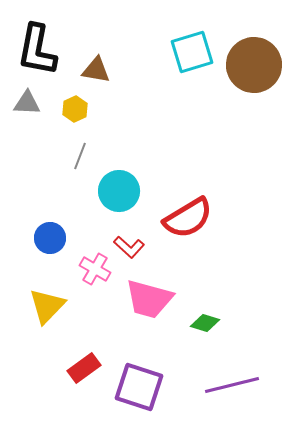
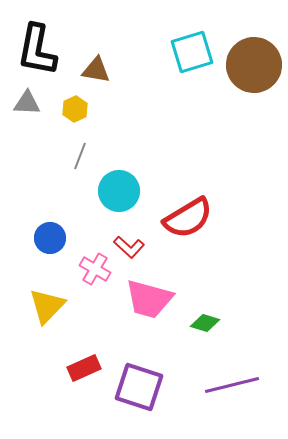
red rectangle: rotated 12 degrees clockwise
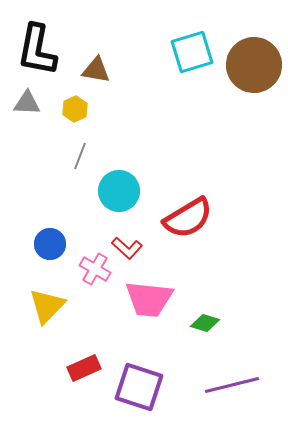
blue circle: moved 6 px down
red L-shape: moved 2 px left, 1 px down
pink trapezoid: rotated 9 degrees counterclockwise
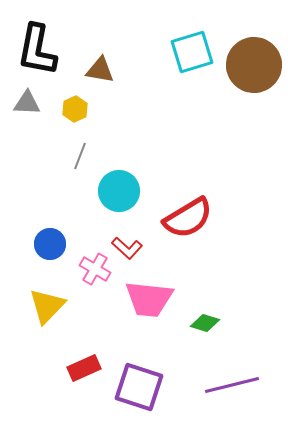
brown triangle: moved 4 px right
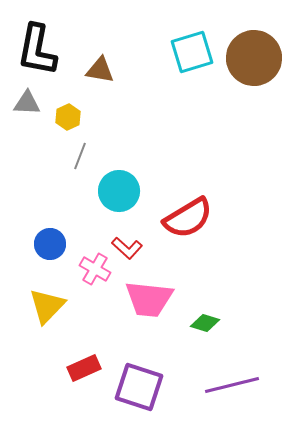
brown circle: moved 7 px up
yellow hexagon: moved 7 px left, 8 px down
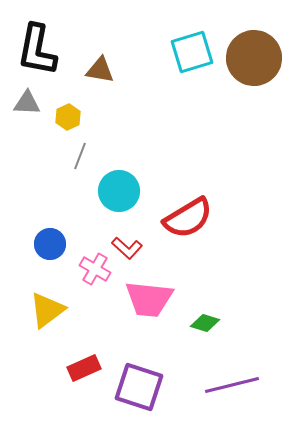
yellow triangle: moved 4 px down; rotated 9 degrees clockwise
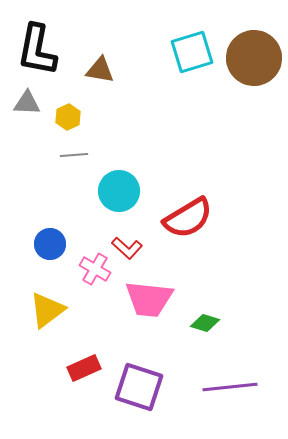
gray line: moved 6 px left, 1 px up; rotated 64 degrees clockwise
purple line: moved 2 px left, 2 px down; rotated 8 degrees clockwise
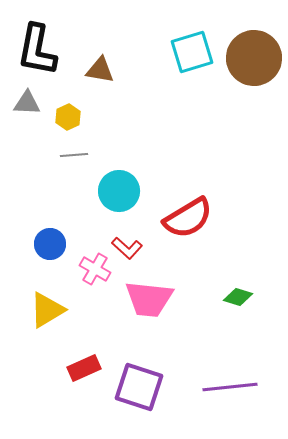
yellow triangle: rotated 6 degrees clockwise
green diamond: moved 33 px right, 26 px up
